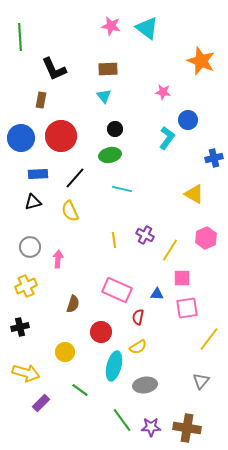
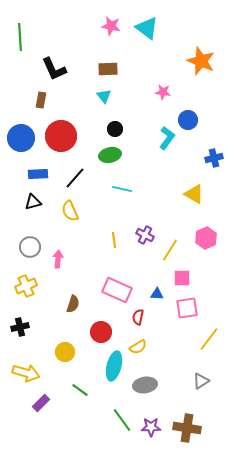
gray triangle at (201, 381): rotated 18 degrees clockwise
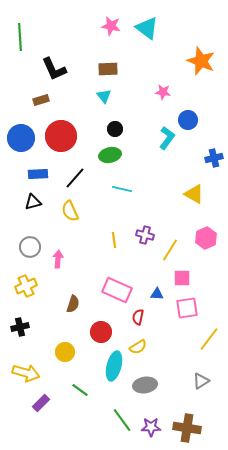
brown rectangle at (41, 100): rotated 63 degrees clockwise
purple cross at (145, 235): rotated 12 degrees counterclockwise
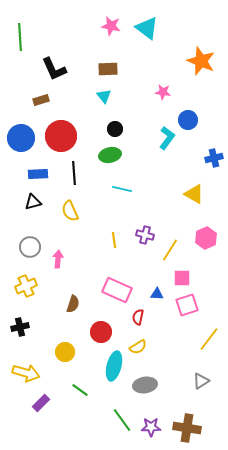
black line at (75, 178): moved 1 px left, 5 px up; rotated 45 degrees counterclockwise
pink square at (187, 308): moved 3 px up; rotated 10 degrees counterclockwise
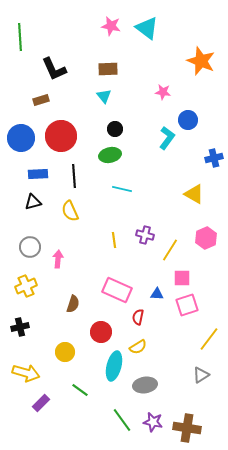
black line at (74, 173): moved 3 px down
gray triangle at (201, 381): moved 6 px up
purple star at (151, 427): moved 2 px right, 5 px up; rotated 12 degrees clockwise
